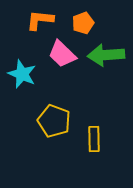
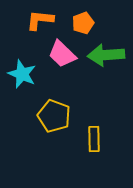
yellow pentagon: moved 5 px up
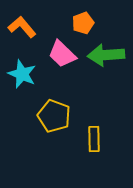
orange L-shape: moved 18 px left, 7 px down; rotated 44 degrees clockwise
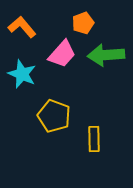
pink trapezoid: rotated 92 degrees counterclockwise
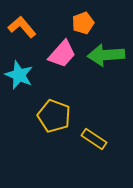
cyan star: moved 3 px left, 1 px down
yellow rectangle: rotated 55 degrees counterclockwise
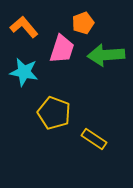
orange L-shape: moved 2 px right
pink trapezoid: moved 5 px up; rotated 24 degrees counterclockwise
cyan star: moved 5 px right, 3 px up; rotated 12 degrees counterclockwise
yellow pentagon: moved 3 px up
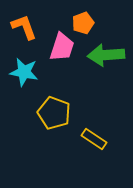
orange L-shape: rotated 20 degrees clockwise
pink trapezoid: moved 2 px up
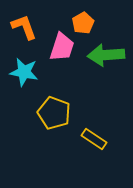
orange pentagon: rotated 10 degrees counterclockwise
